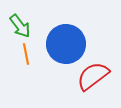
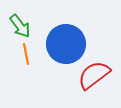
red semicircle: moved 1 px right, 1 px up
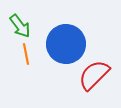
red semicircle: rotated 8 degrees counterclockwise
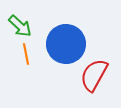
green arrow: rotated 10 degrees counterclockwise
red semicircle: rotated 16 degrees counterclockwise
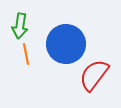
green arrow: rotated 55 degrees clockwise
red semicircle: rotated 8 degrees clockwise
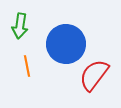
orange line: moved 1 px right, 12 px down
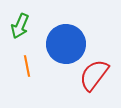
green arrow: rotated 15 degrees clockwise
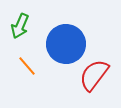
orange line: rotated 30 degrees counterclockwise
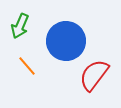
blue circle: moved 3 px up
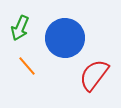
green arrow: moved 2 px down
blue circle: moved 1 px left, 3 px up
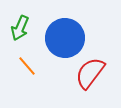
red semicircle: moved 4 px left, 2 px up
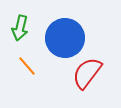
green arrow: rotated 10 degrees counterclockwise
red semicircle: moved 3 px left
